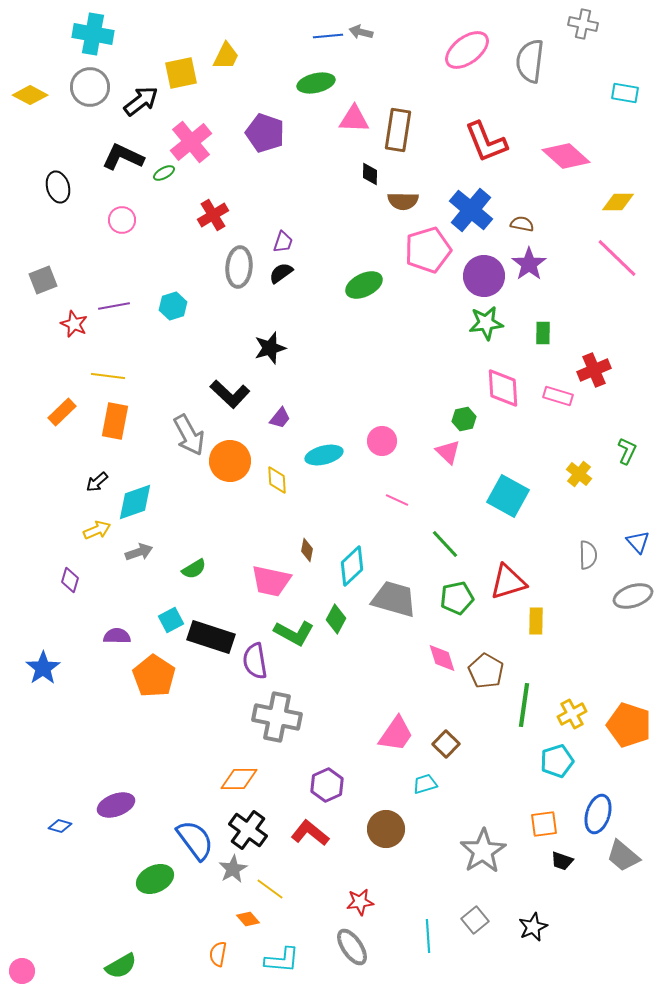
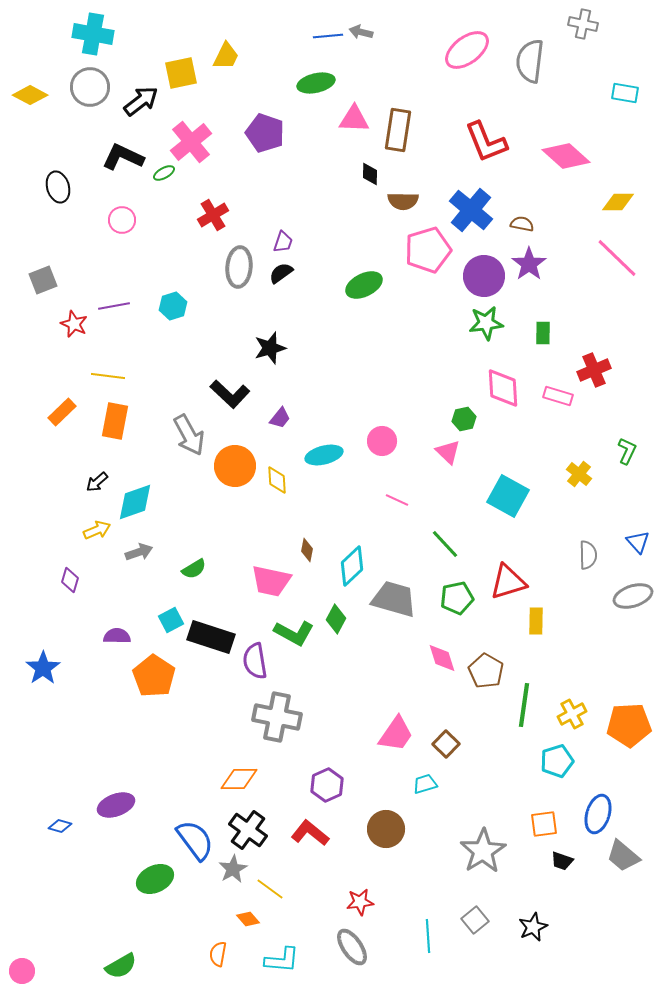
orange circle at (230, 461): moved 5 px right, 5 px down
orange pentagon at (629, 725): rotated 21 degrees counterclockwise
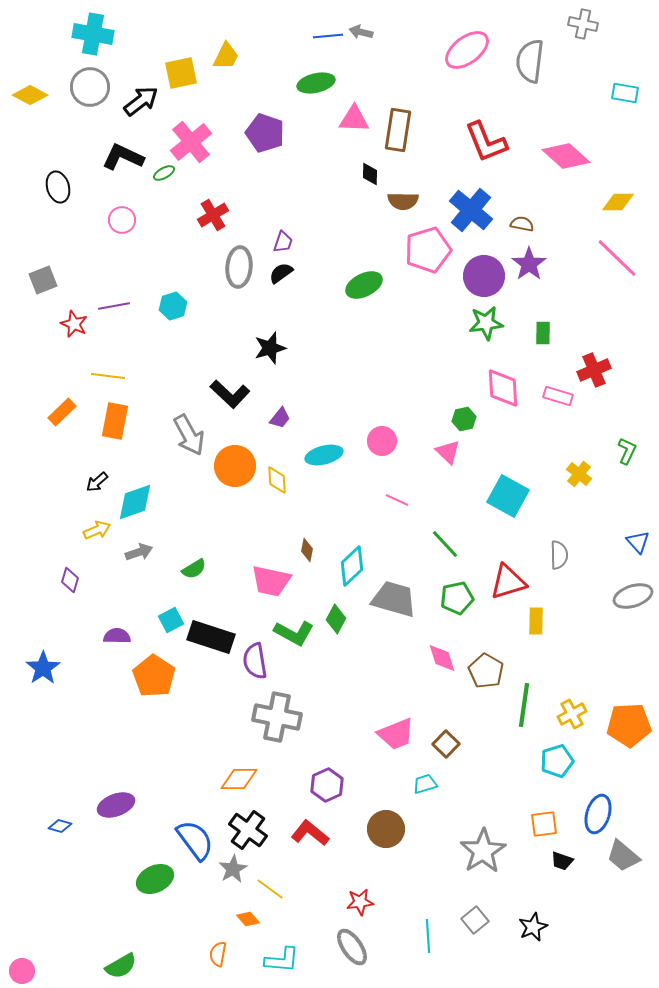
gray semicircle at (588, 555): moved 29 px left
pink trapezoid at (396, 734): rotated 33 degrees clockwise
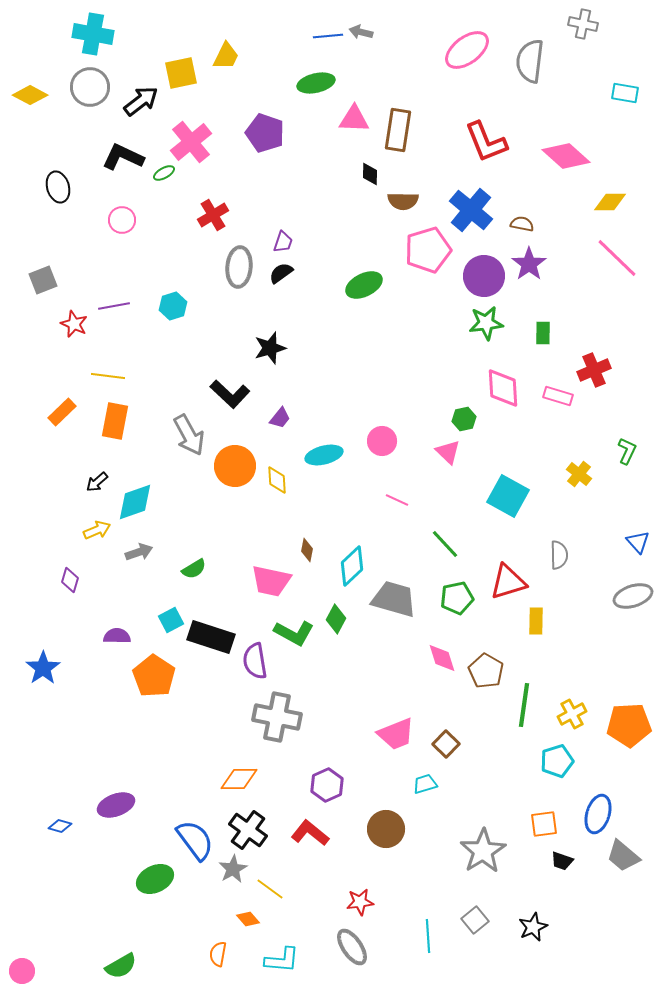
yellow diamond at (618, 202): moved 8 px left
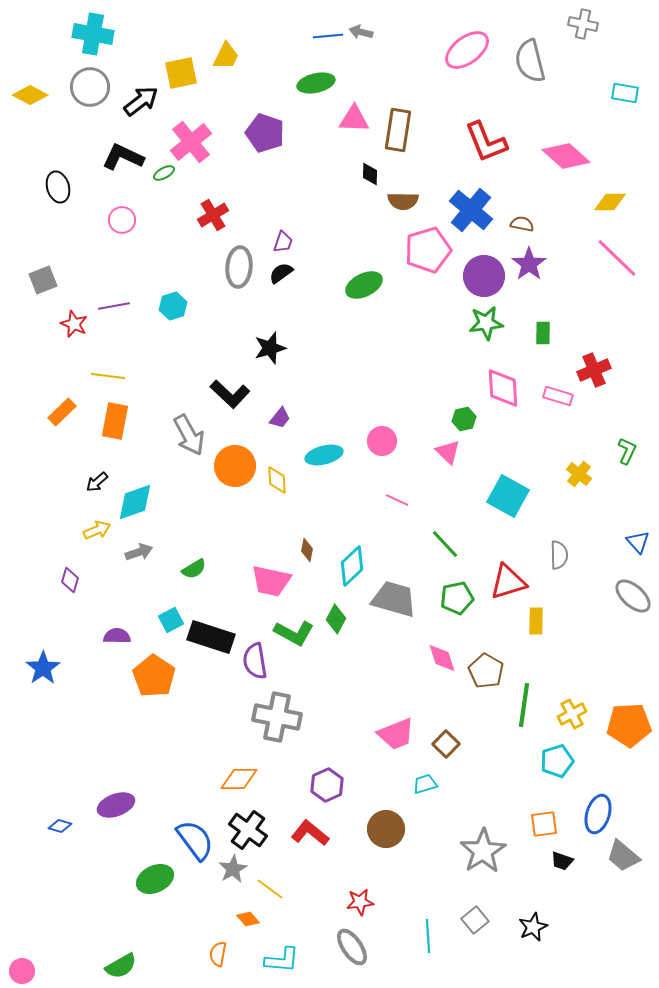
gray semicircle at (530, 61): rotated 21 degrees counterclockwise
gray ellipse at (633, 596): rotated 60 degrees clockwise
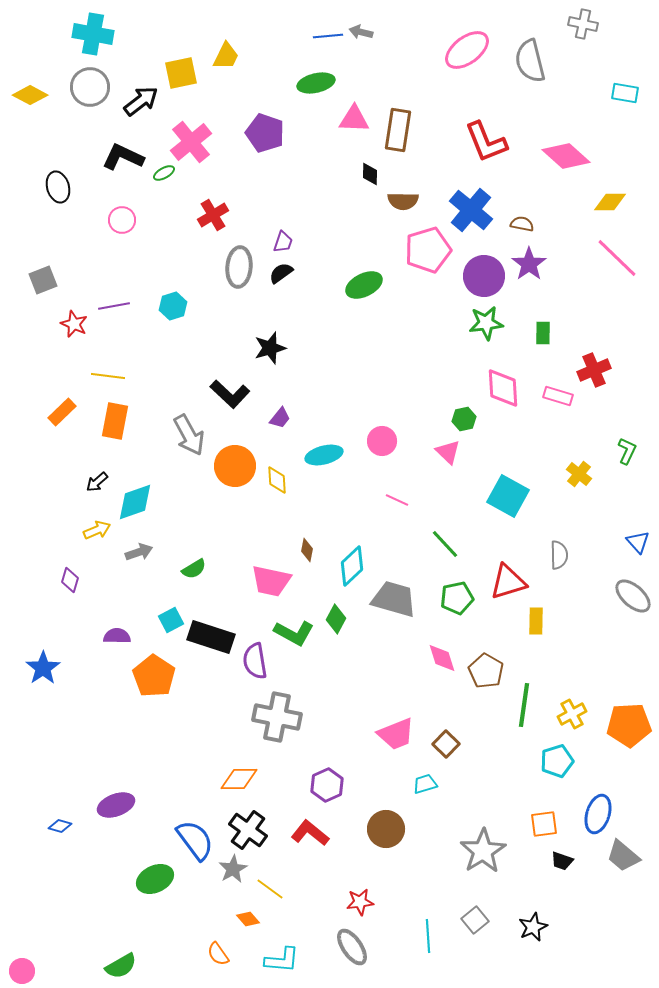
orange semicircle at (218, 954): rotated 45 degrees counterclockwise
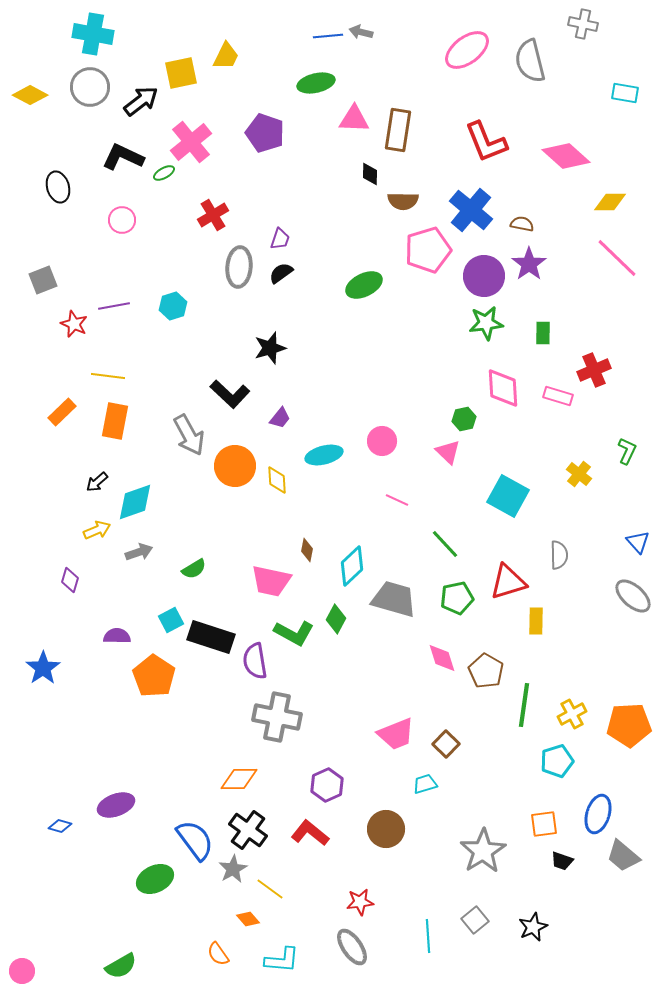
purple trapezoid at (283, 242): moved 3 px left, 3 px up
